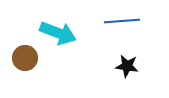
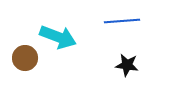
cyan arrow: moved 4 px down
black star: moved 1 px up
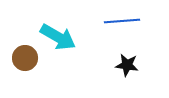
cyan arrow: rotated 9 degrees clockwise
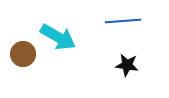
blue line: moved 1 px right
brown circle: moved 2 px left, 4 px up
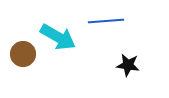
blue line: moved 17 px left
black star: moved 1 px right
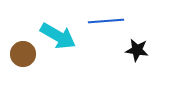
cyan arrow: moved 1 px up
black star: moved 9 px right, 15 px up
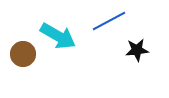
blue line: moved 3 px right; rotated 24 degrees counterclockwise
black star: rotated 15 degrees counterclockwise
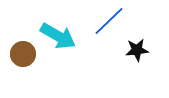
blue line: rotated 16 degrees counterclockwise
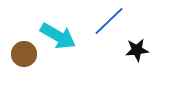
brown circle: moved 1 px right
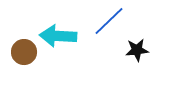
cyan arrow: rotated 153 degrees clockwise
brown circle: moved 2 px up
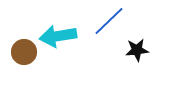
cyan arrow: rotated 12 degrees counterclockwise
